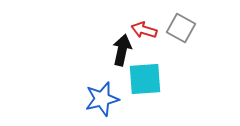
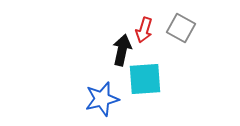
red arrow: rotated 90 degrees counterclockwise
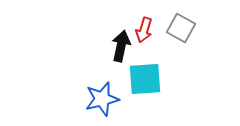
black arrow: moved 1 px left, 4 px up
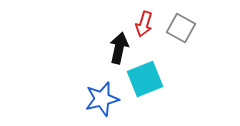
red arrow: moved 6 px up
black arrow: moved 2 px left, 2 px down
cyan square: rotated 18 degrees counterclockwise
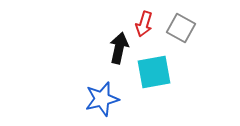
cyan square: moved 9 px right, 7 px up; rotated 12 degrees clockwise
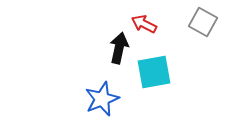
red arrow: rotated 100 degrees clockwise
gray square: moved 22 px right, 6 px up
blue star: rotated 8 degrees counterclockwise
